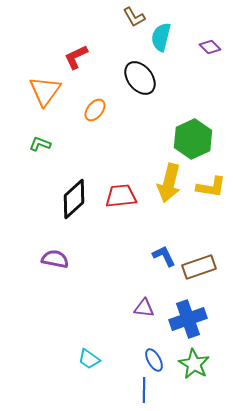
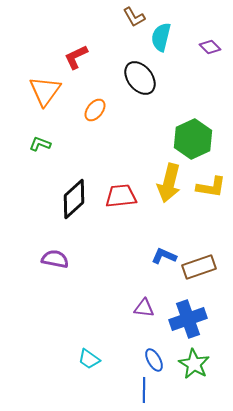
blue L-shape: rotated 40 degrees counterclockwise
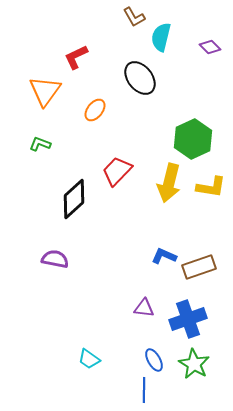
red trapezoid: moved 4 px left, 25 px up; rotated 40 degrees counterclockwise
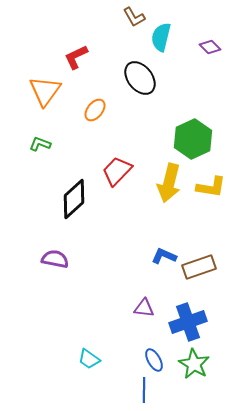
blue cross: moved 3 px down
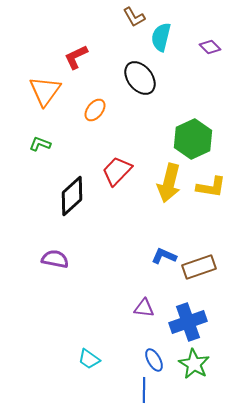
black diamond: moved 2 px left, 3 px up
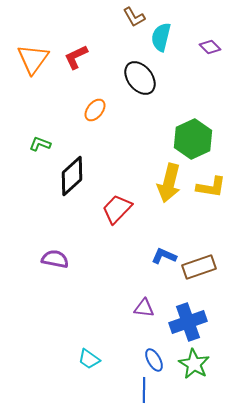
orange triangle: moved 12 px left, 32 px up
red trapezoid: moved 38 px down
black diamond: moved 20 px up
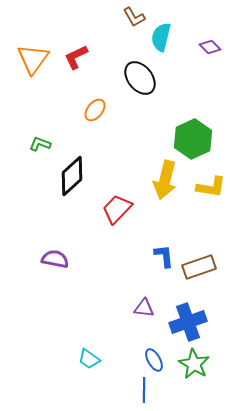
yellow arrow: moved 4 px left, 3 px up
blue L-shape: rotated 60 degrees clockwise
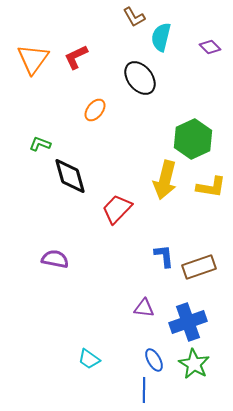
black diamond: moved 2 px left; rotated 63 degrees counterclockwise
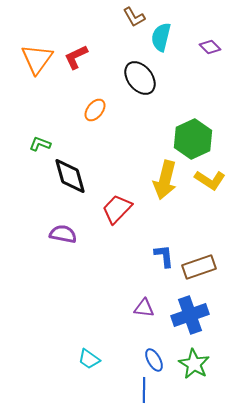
orange triangle: moved 4 px right
yellow L-shape: moved 1 px left, 7 px up; rotated 24 degrees clockwise
purple semicircle: moved 8 px right, 25 px up
blue cross: moved 2 px right, 7 px up
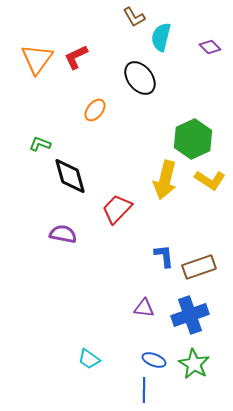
blue ellipse: rotated 40 degrees counterclockwise
